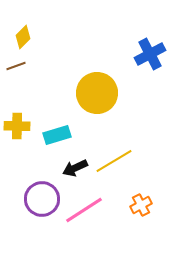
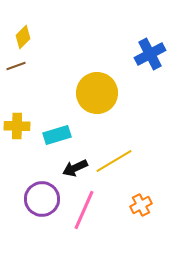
pink line: rotated 33 degrees counterclockwise
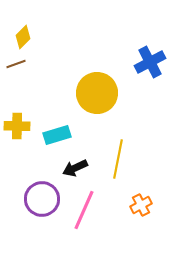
blue cross: moved 8 px down
brown line: moved 2 px up
yellow line: moved 4 px right, 2 px up; rotated 48 degrees counterclockwise
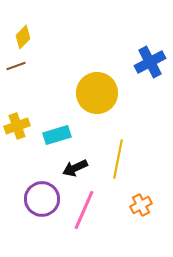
brown line: moved 2 px down
yellow cross: rotated 20 degrees counterclockwise
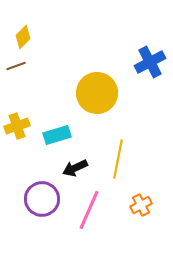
pink line: moved 5 px right
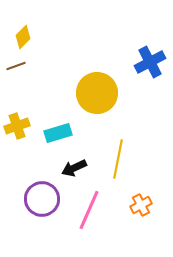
cyan rectangle: moved 1 px right, 2 px up
black arrow: moved 1 px left
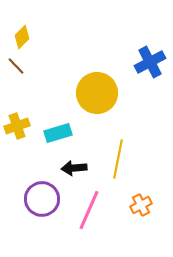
yellow diamond: moved 1 px left
brown line: rotated 66 degrees clockwise
black arrow: rotated 20 degrees clockwise
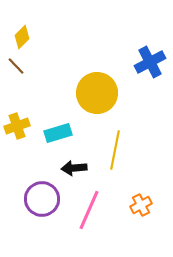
yellow line: moved 3 px left, 9 px up
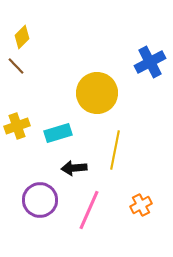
purple circle: moved 2 px left, 1 px down
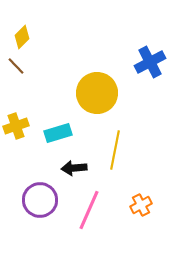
yellow cross: moved 1 px left
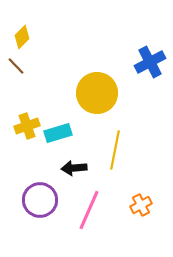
yellow cross: moved 11 px right
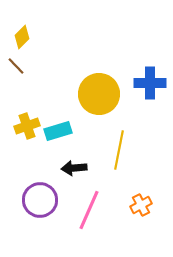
blue cross: moved 21 px down; rotated 28 degrees clockwise
yellow circle: moved 2 px right, 1 px down
cyan rectangle: moved 2 px up
yellow line: moved 4 px right
